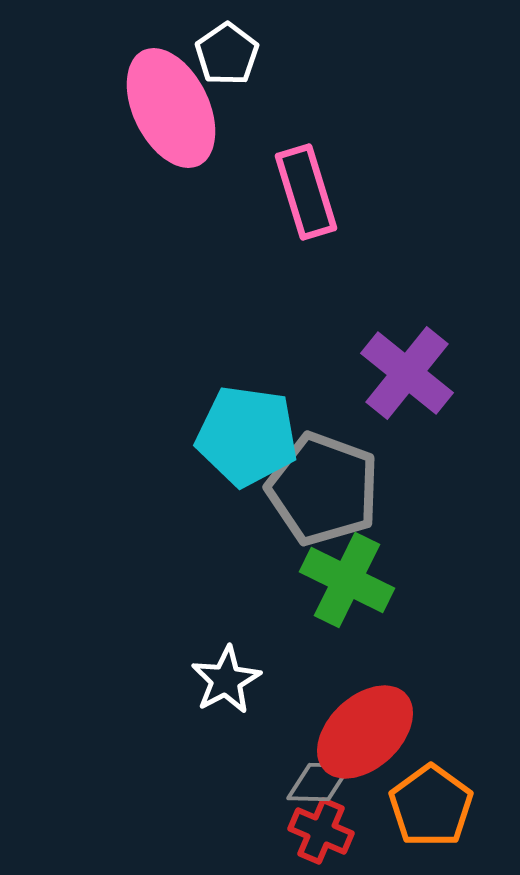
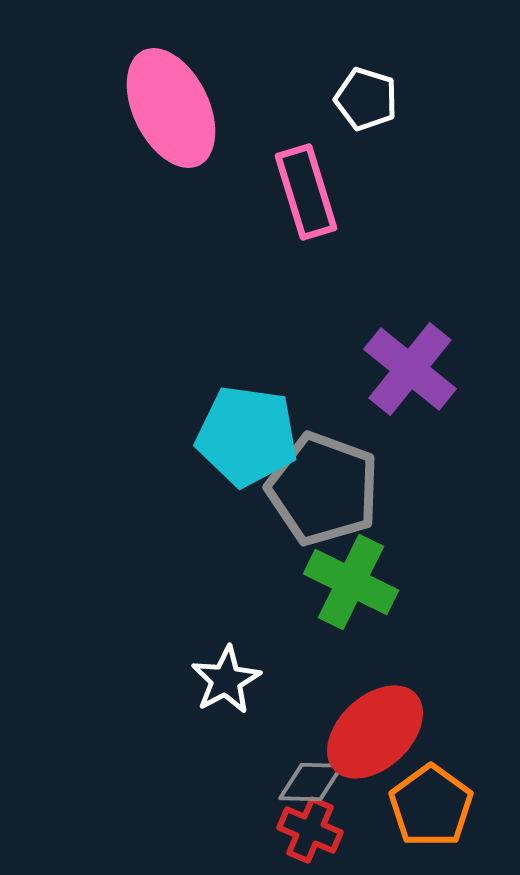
white pentagon: moved 139 px right, 45 px down; rotated 20 degrees counterclockwise
purple cross: moved 3 px right, 4 px up
green cross: moved 4 px right, 2 px down
red ellipse: moved 10 px right
gray diamond: moved 8 px left
red cross: moved 11 px left, 1 px up
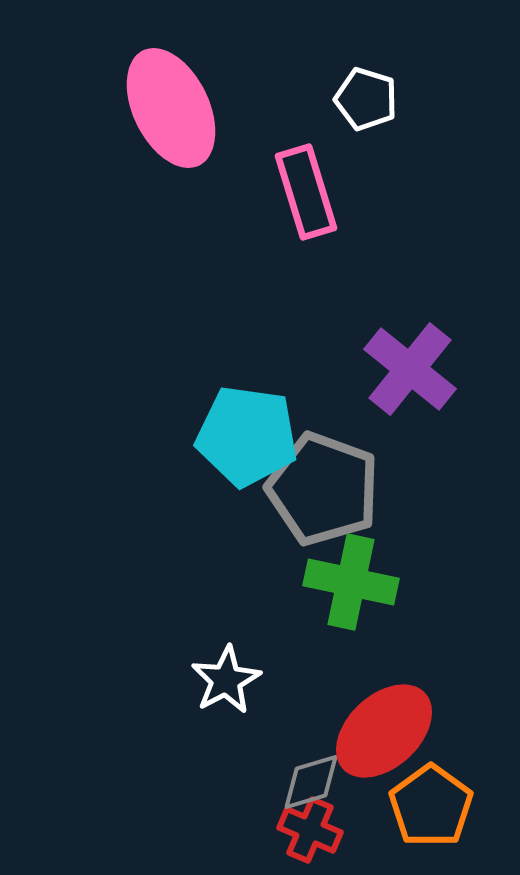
green cross: rotated 14 degrees counterclockwise
red ellipse: moved 9 px right, 1 px up
gray diamond: rotated 18 degrees counterclockwise
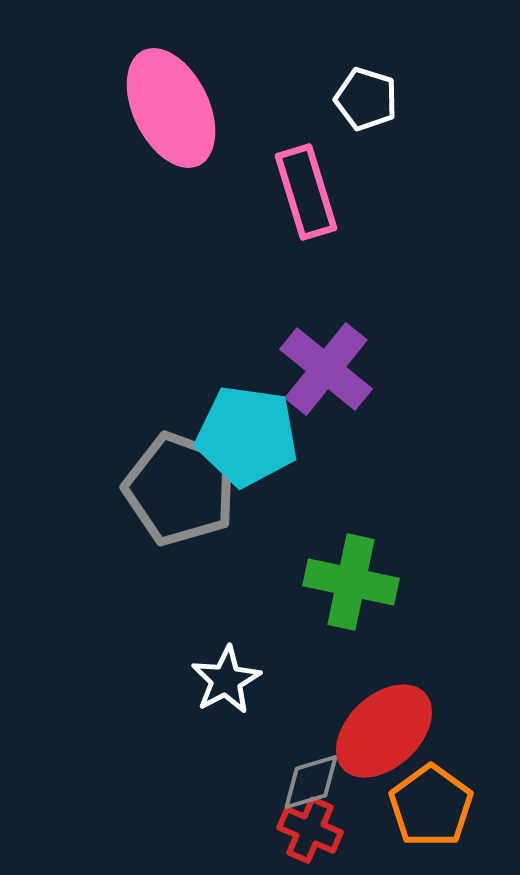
purple cross: moved 84 px left
gray pentagon: moved 143 px left
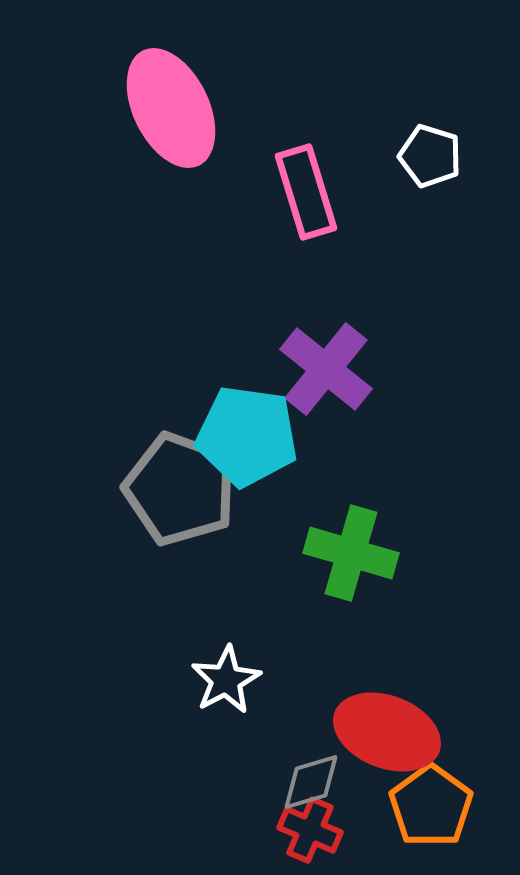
white pentagon: moved 64 px right, 57 px down
green cross: moved 29 px up; rotated 4 degrees clockwise
red ellipse: moved 3 px right, 1 px down; rotated 64 degrees clockwise
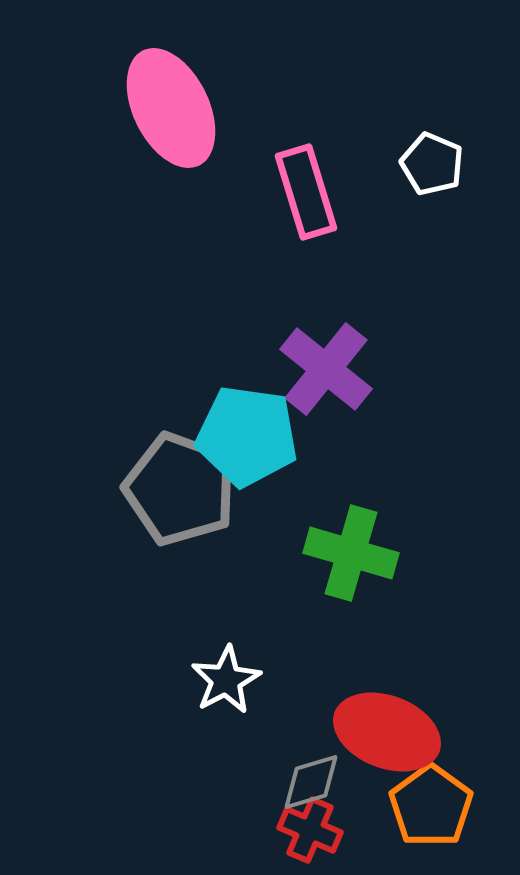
white pentagon: moved 2 px right, 8 px down; rotated 6 degrees clockwise
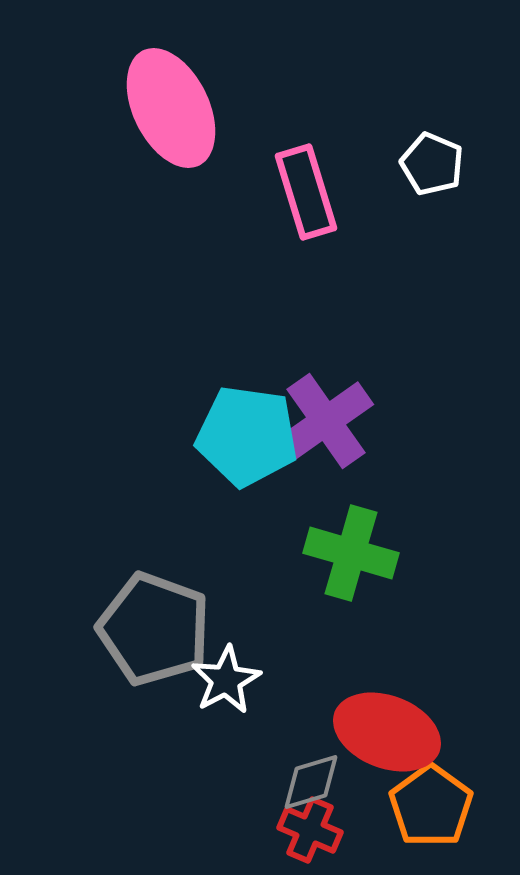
purple cross: moved 52 px down; rotated 16 degrees clockwise
gray pentagon: moved 26 px left, 140 px down
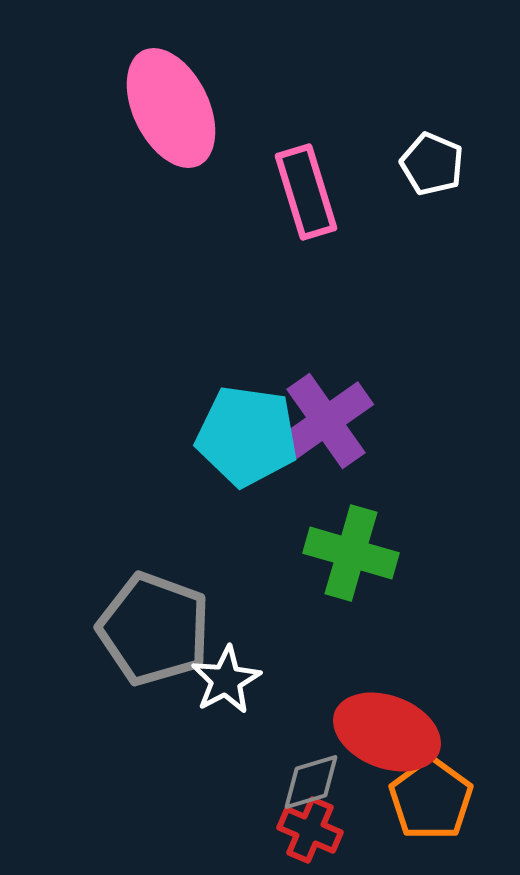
orange pentagon: moved 7 px up
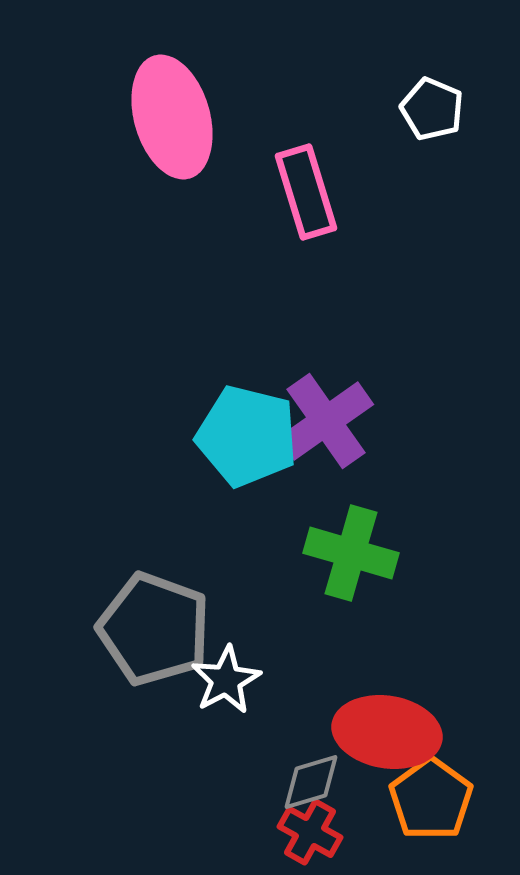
pink ellipse: moved 1 px right, 9 px down; rotated 10 degrees clockwise
white pentagon: moved 55 px up
cyan pentagon: rotated 6 degrees clockwise
red ellipse: rotated 12 degrees counterclockwise
red cross: moved 2 px down; rotated 6 degrees clockwise
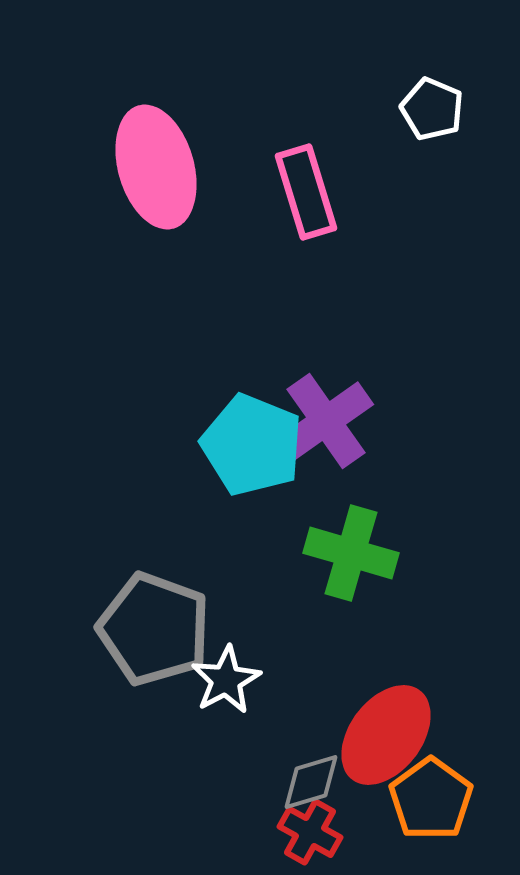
pink ellipse: moved 16 px left, 50 px down
cyan pentagon: moved 5 px right, 9 px down; rotated 8 degrees clockwise
red ellipse: moved 1 px left, 3 px down; rotated 62 degrees counterclockwise
